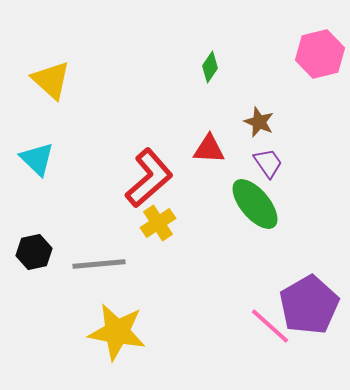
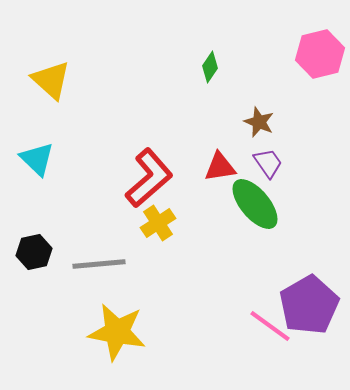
red triangle: moved 11 px right, 18 px down; rotated 12 degrees counterclockwise
pink line: rotated 6 degrees counterclockwise
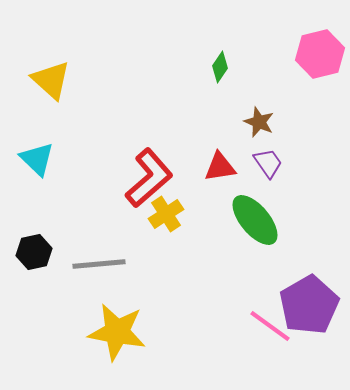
green diamond: moved 10 px right
green ellipse: moved 16 px down
yellow cross: moved 8 px right, 9 px up
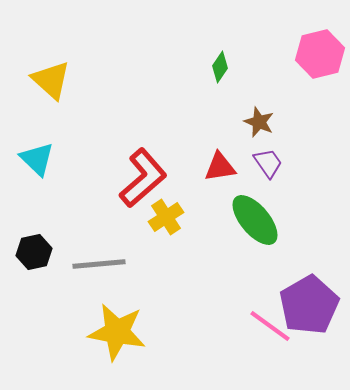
red L-shape: moved 6 px left
yellow cross: moved 3 px down
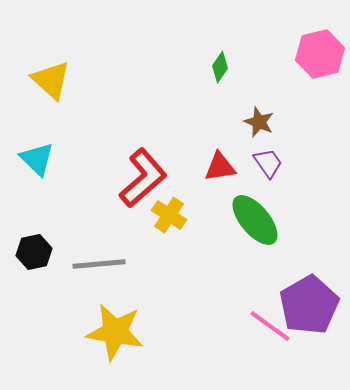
yellow cross: moved 3 px right, 2 px up; rotated 24 degrees counterclockwise
yellow star: moved 2 px left
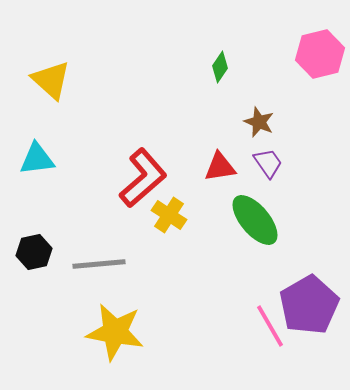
cyan triangle: rotated 51 degrees counterclockwise
pink line: rotated 24 degrees clockwise
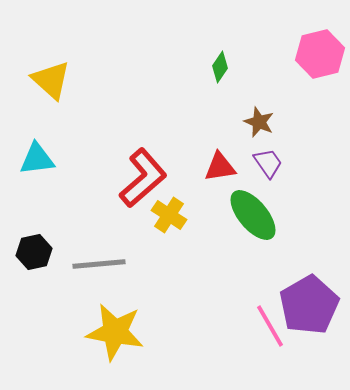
green ellipse: moved 2 px left, 5 px up
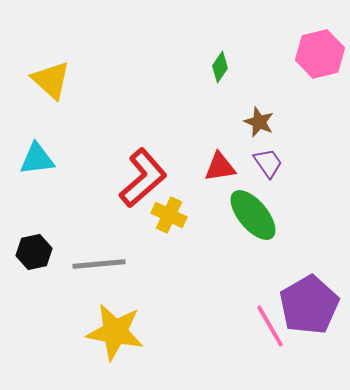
yellow cross: rotated 8 degrees counterclockwise
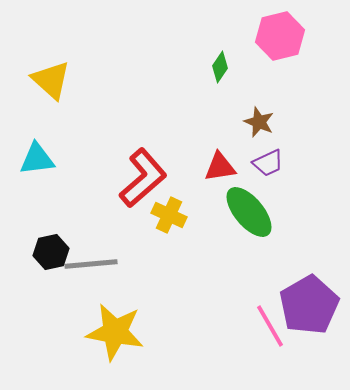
pink hexagon: moved 40 px left, 18 px up
purple trapezoid: rotated 100 degrees clockwise
green ellipse: moved 4 px left, 3 px up
black hexagon: moved 17 px right
gray line: moved 8 px left
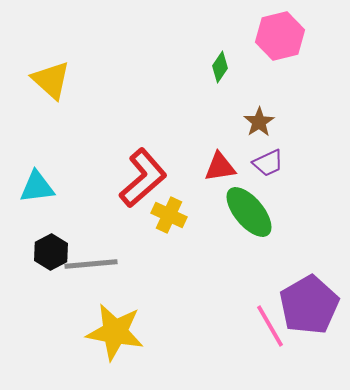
brown star: rotated 16 degrees clockwise
cyan triangle: moved 28 px down
black hexagon: rotated 16 degrees counterclockwise
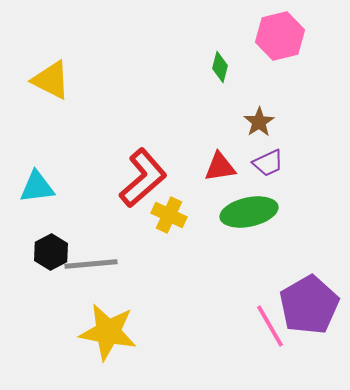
green diamond: rotated 20 degrees counterclockwise
yellow triangle: rotated 15 degrees counterclockwise
green ellipse: rotated 62 degrees counterclockwise
yellow star: moved 7 px left
